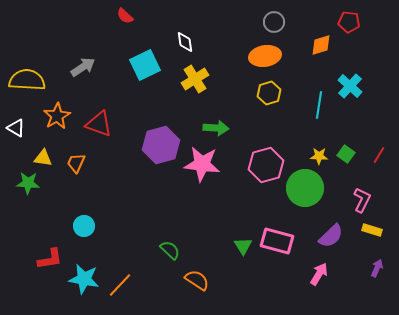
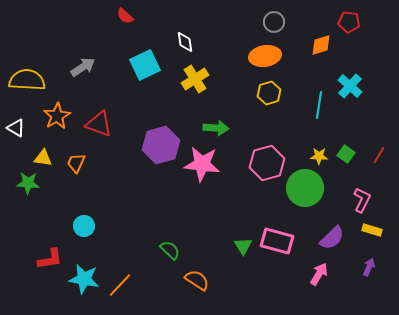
pink hexagon: moved 1 px right, 2 px up
purple semicircle: moved 1 px right, 2 px down
purple arrow: moved 8 px left, 1 px up
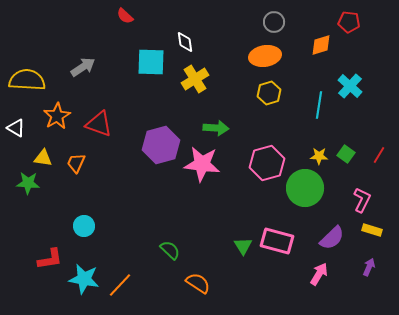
cyan square: moved 6 px right, 3 px up; rotated 28 degrees clockwise
orange semicircle: moved 1 px right, 3 px down
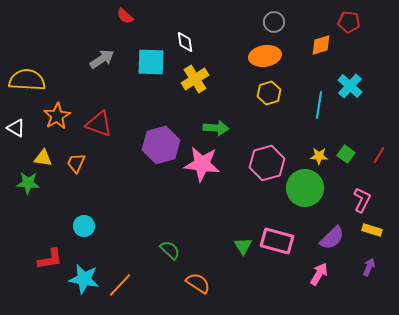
gray arrow: moved 19 px right, 8 px up
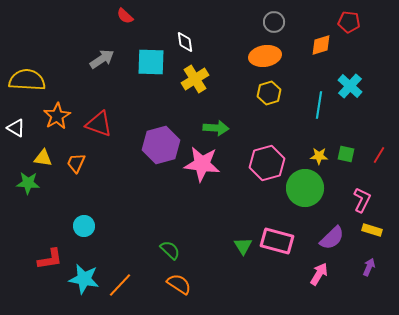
green square: rotated 24 degrees counterclockwise
orange semicircle: moved 19 px left, 1 px down
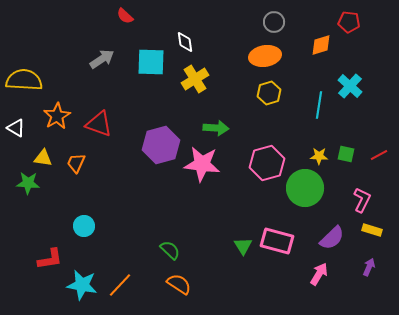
yellow semicircle: moved 3 px left
red line: rotated 30 degrees clockwise
cyan star: moved 2 px left, 6 px down
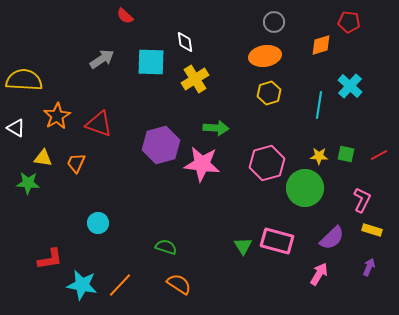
cyan circle: moved 14 px right, 3 px up
green semicircle: moved 4 px left, 3 px up; rotated 25 degrees counterclockwise
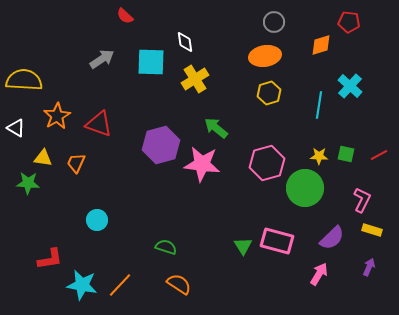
green arrow: rotated 145 degrees counterclockwise
cyan circle: moved 1 px left, 3 px up
